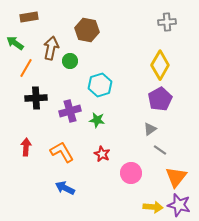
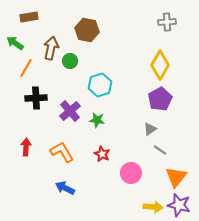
purple cross: rotated 25 degrees counterclockwise
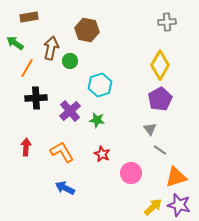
orange line: moved 1 px right
gray triangle: rotated 32 degrees counterclockwise
orange triangle: rotated 35 degrees clockwise
yellow arrow: rotated 48 degrees counterclockwise
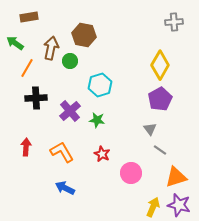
gray cross: moved 7 px right
brown hexagon: moved 3 px left, 5 px down
yellow arrow: rotated 24 degrees counterclockwise
